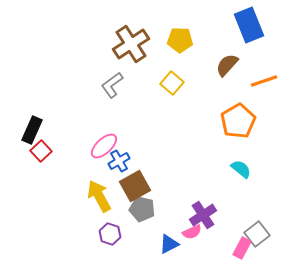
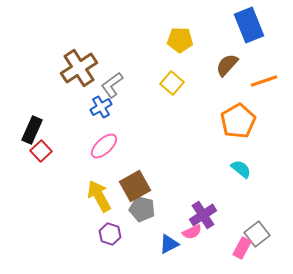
brown cross: moved 52 px left, 24 px down
blue cross: moved 18 px left, 54 px up
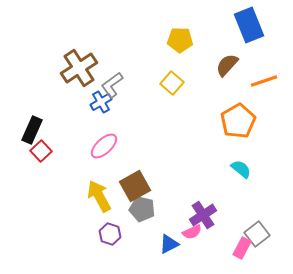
blue cross: moved 5 px up
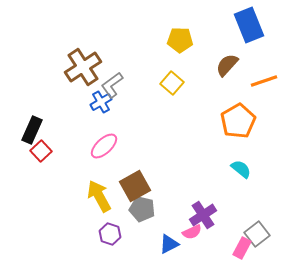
brown cross: moved 4 px right, 1 px up
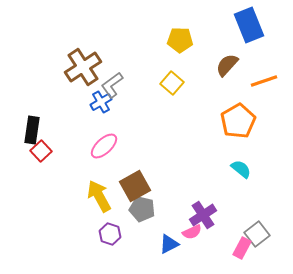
black rectangle: rotated 16 degrees counterclockwise
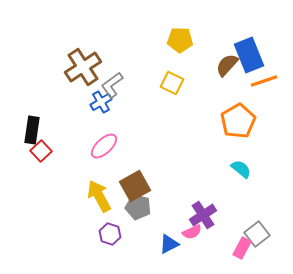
blue rectangle: moved 30 px down
yellow square: rotated 15 degrees counterclockwise
gray pentagon: moved 4 px left, 2 px up
